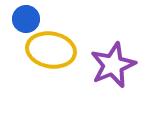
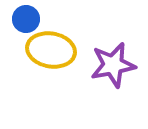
purple star: rotated 12 degrees clockwise
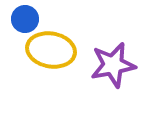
blue circle: moved 1 px left
